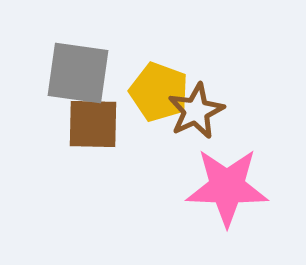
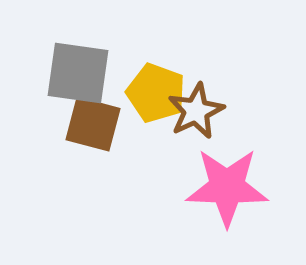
yellow pentagon: moved 3 px left, 1 px down
brown square: rotated 14 degrees clockwise
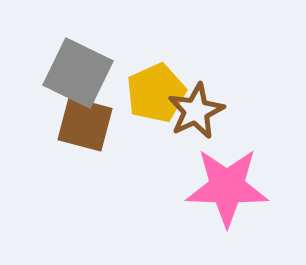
gray square: rotated 18 degrees clockwise
yellow pentagon: rotated 28 degrees clockwise
brown square: moved 8 px left
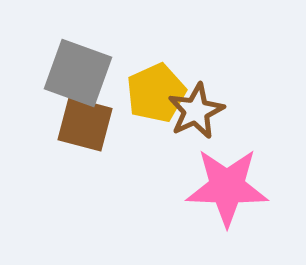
gray square: rotated 6 degrees counterclockwise
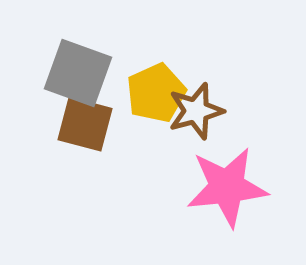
brown star: rotated 10 degrees clockwise
pink star: rotated 8 degrees counterclockwise
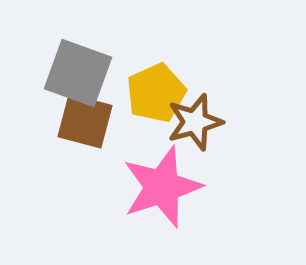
brown star: moved 1 px left, 11 px down
brown square: moved 3 px up
pink star: moved 65 px left; rotated 12 degrees counterclockwise
